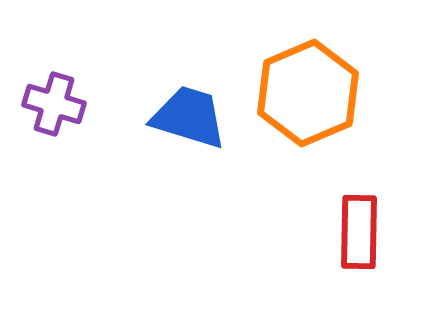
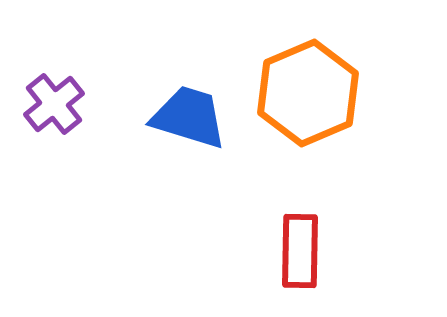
purple cross: rotated 34 degrees clockwise
red rectangle: moved 59 px left, 19 px down
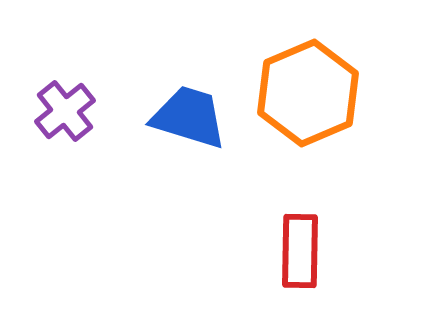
purple cross: moved 11 px right, 7 px down
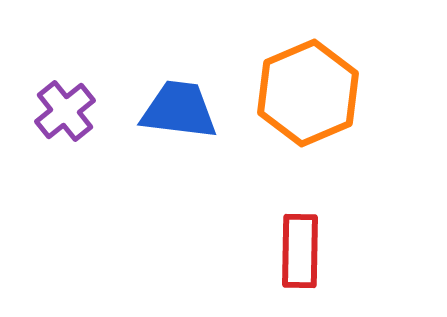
blue trapezoid: moved 10 px left, 7 px up; rotated 10 degrees counterclockwise
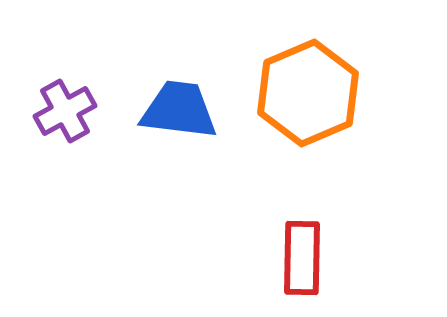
purple cross: rotated 10 degrees clockwise
red rectangle: moved 2 px right, 7 px down
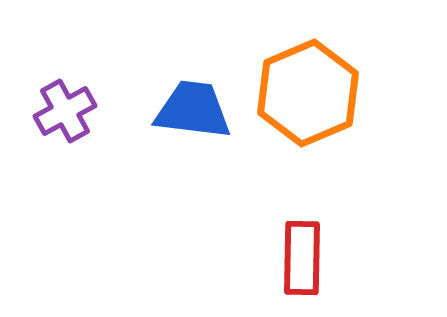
blue trapezoid: moved 14 px right
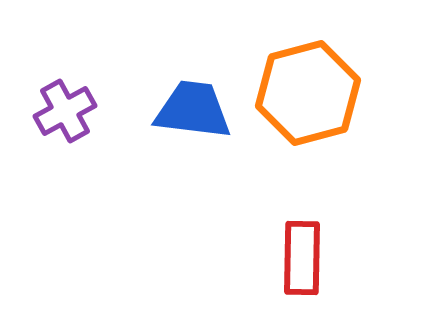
orange hexagon: rotated 8 degrees clockwise
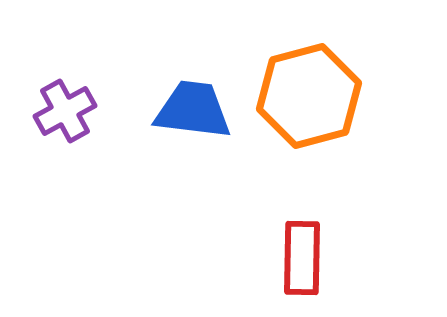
orange hexagon: moved 1 px right, 3 px down
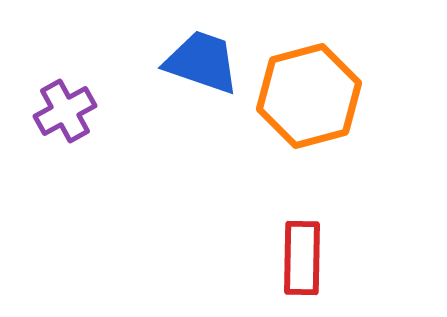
blue trapezoid: moved 9 px right, 48 px up; rotated 12 degrees clockwise
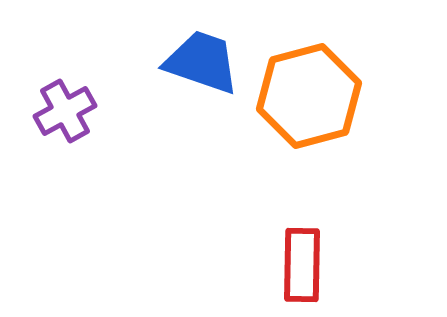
red rectangle: moved 7 px down
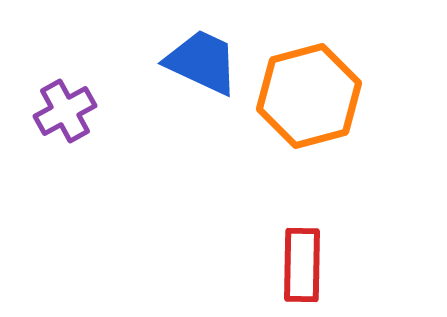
blue trapezoid: rotated 6 degrees clockwise
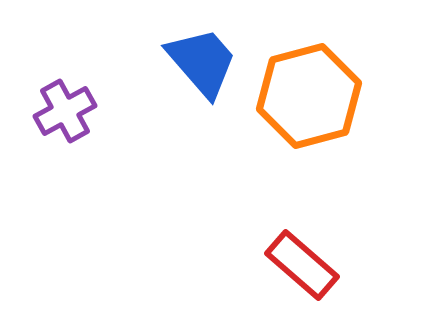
blue trapezoid: rotated 24 degrees clockwise
red rectangle: rotated 50 degrees counterclockwise
